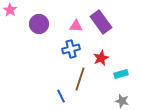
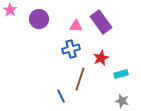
purple circle: moved 5 px up
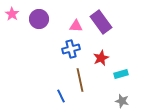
pink star: moved 2 px right, 4 px down
brown line: moved 1 px down; rotated 30 degrees counterclockwise
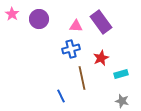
brown line: moved 2 px right, 2 px up
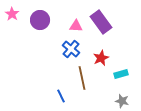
purple circle: moved 1 px right, 1 px down
blue cross: rotated 36 degrees counterclockwise
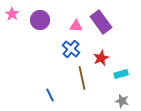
blue line: moved 11 px left, 1 px up
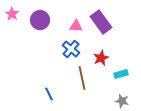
blue line: moved 1 px left, 1 px up
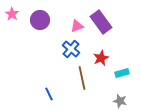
pink triangle: moved 1 px right; rotated 24 degrees counterclockwise
cyan rectangle: moved 1 px right, 1 px up
gray star: moved 2 px left
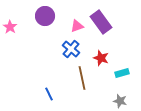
pink star: moved 2 px left, 13 px down
purple circle: moved 5 px right, 4 px up
red star: rotated 28 degrees counterclockwise
